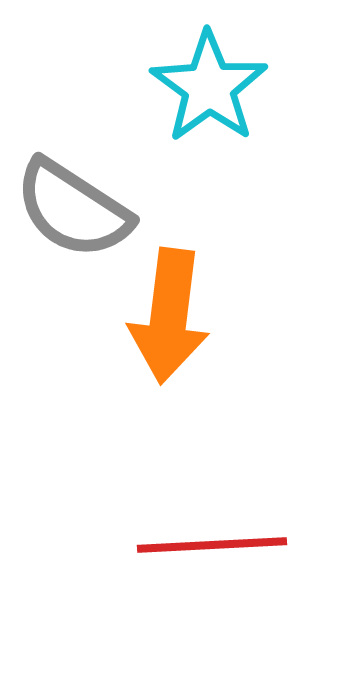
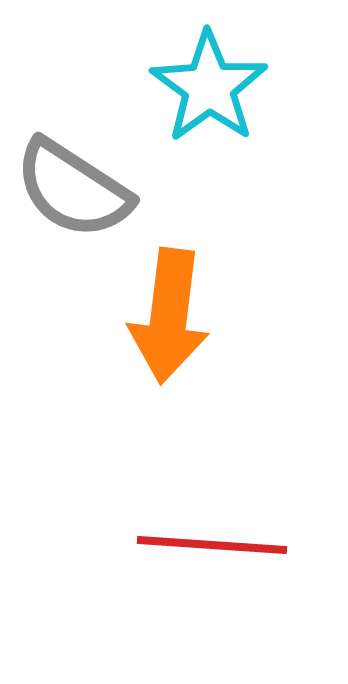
gray semicircle: moved 20 px up
red line: rotated 7 degrees clockwise
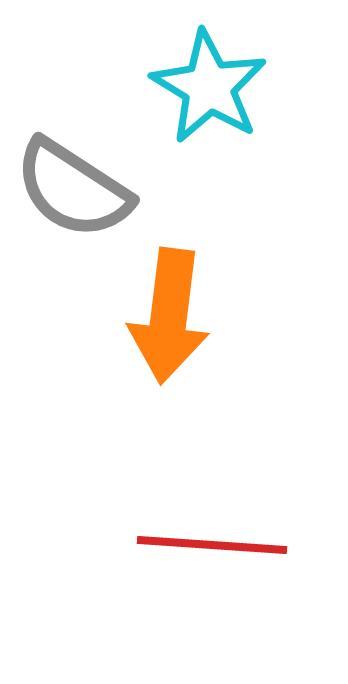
cyan star: rotated 5 degrees counterclockwise
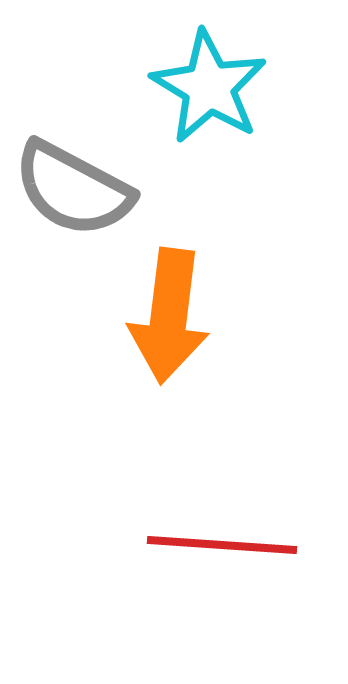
gray semicircle: rotated 5 degrees counterclockwise
red line: moved 10 px right
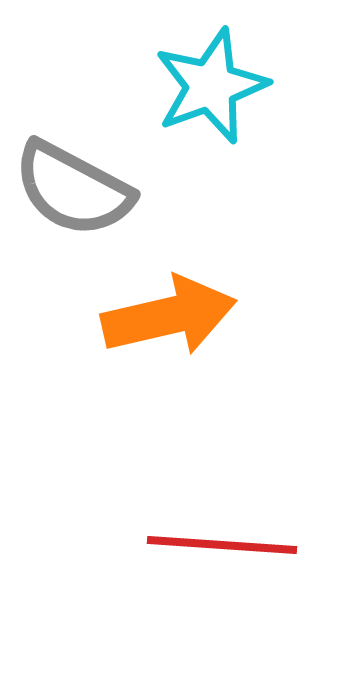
cyan star: moved 2 px right, 1 px up; rotated 21 degrees clockwise
orange arrow: rotated 110 degrees counterclockwise
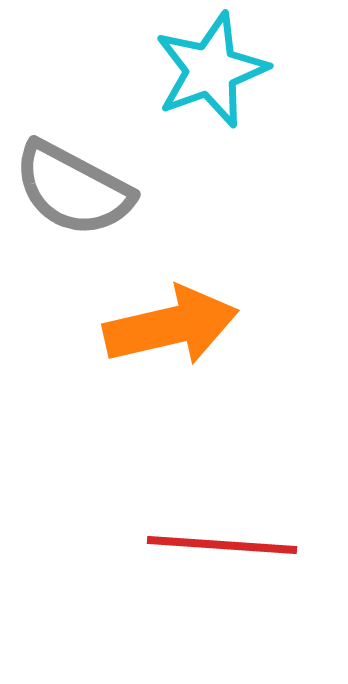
cyan star: moved 16 px up
orange arrow: moved 2 px right, 10 px down
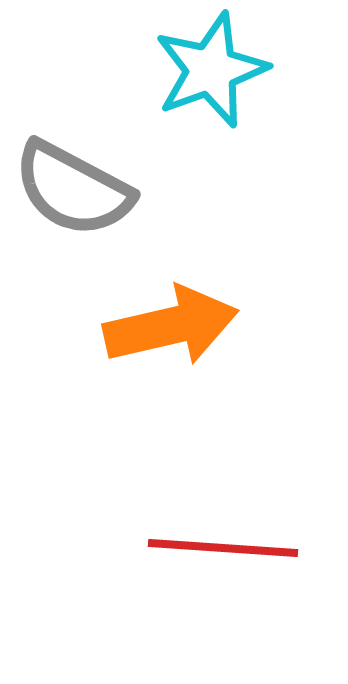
red line: moved 1 px right, 3 px down
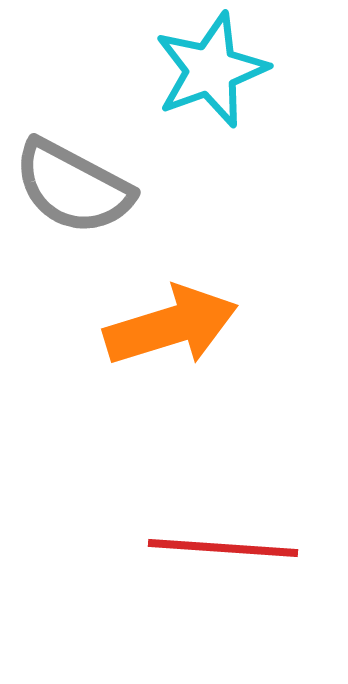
gray semicircle: moved 2 px up
orange arrow: rotated 4 degrees counterclockwise
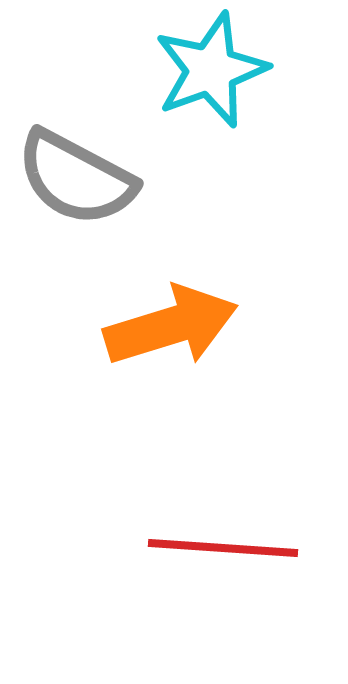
gray semicircle: moved 3 px right, 9 px up
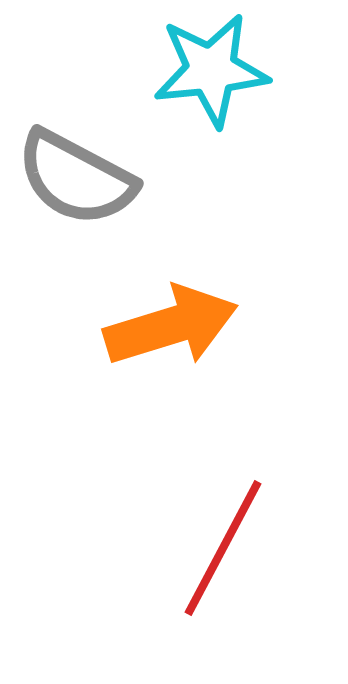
cyan star: rotated 14 degrees clockwise
red line: rotated 66 degrees counterclockwise
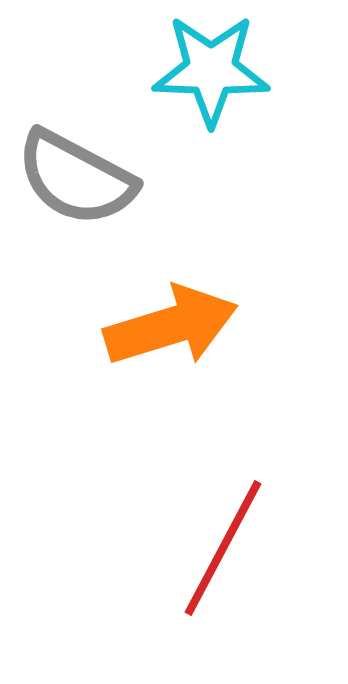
cyan star: rotated 8 degrees clockwise
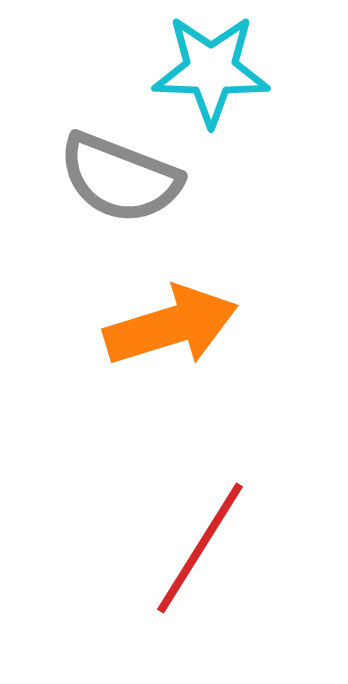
gray semicircle: moved 44 px right; rotated 7 degrees counterclockwise
red line: moved 23 px left; rotated 4 degrees clockwise
